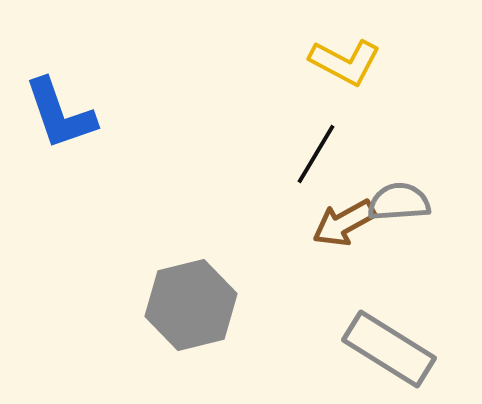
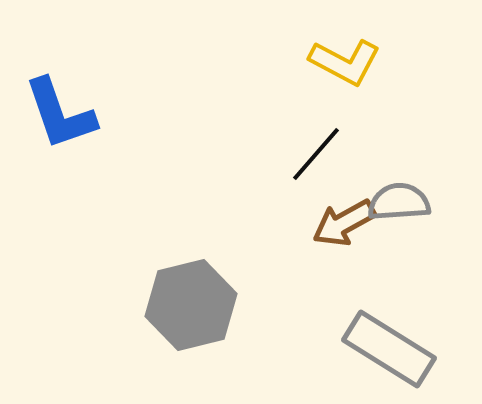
black line: rotated 10 degrees clockwise
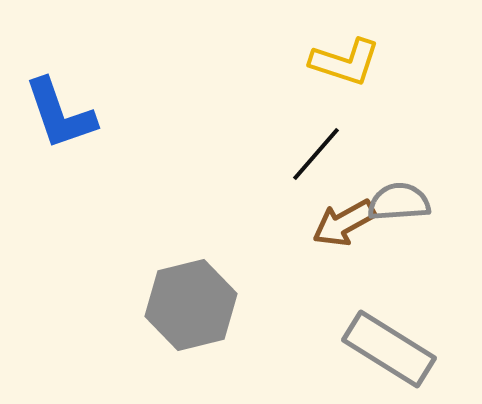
yellow L-shape: rotated 10 degrees counterclockwise
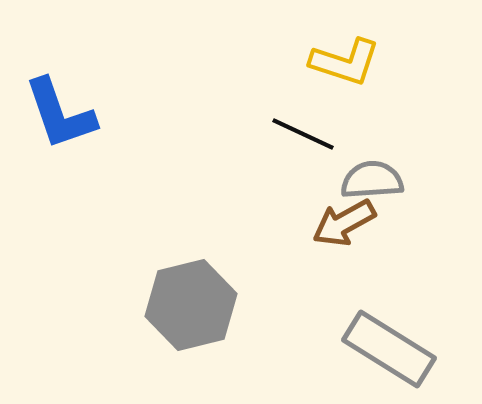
black line: moved 13 px left, 20 px up; rotated 74 degrees clockwise
gray semicircle: moved 27 px left, 22 px up
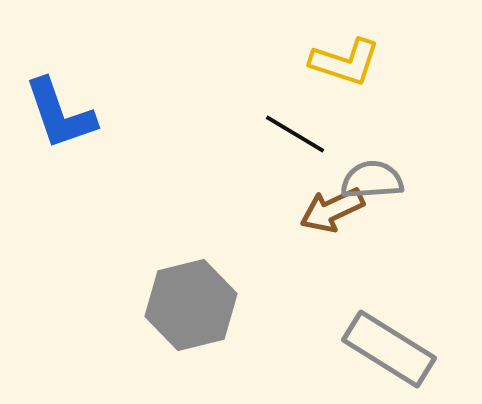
black line: moved 8 px left; rotated 6 degrees clockwise
brown arrow: moved 12 px left, 13 px up; rotated 4 degrees clockwise
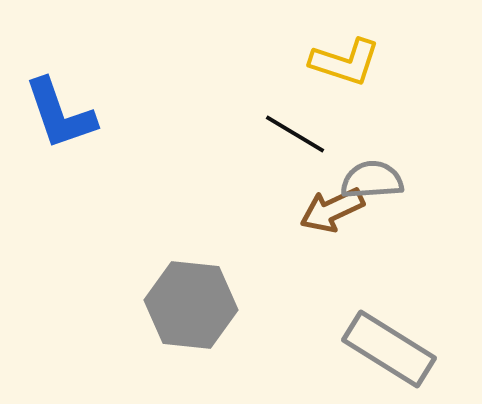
gray hexagon: rotated 20 degrees clockwise
